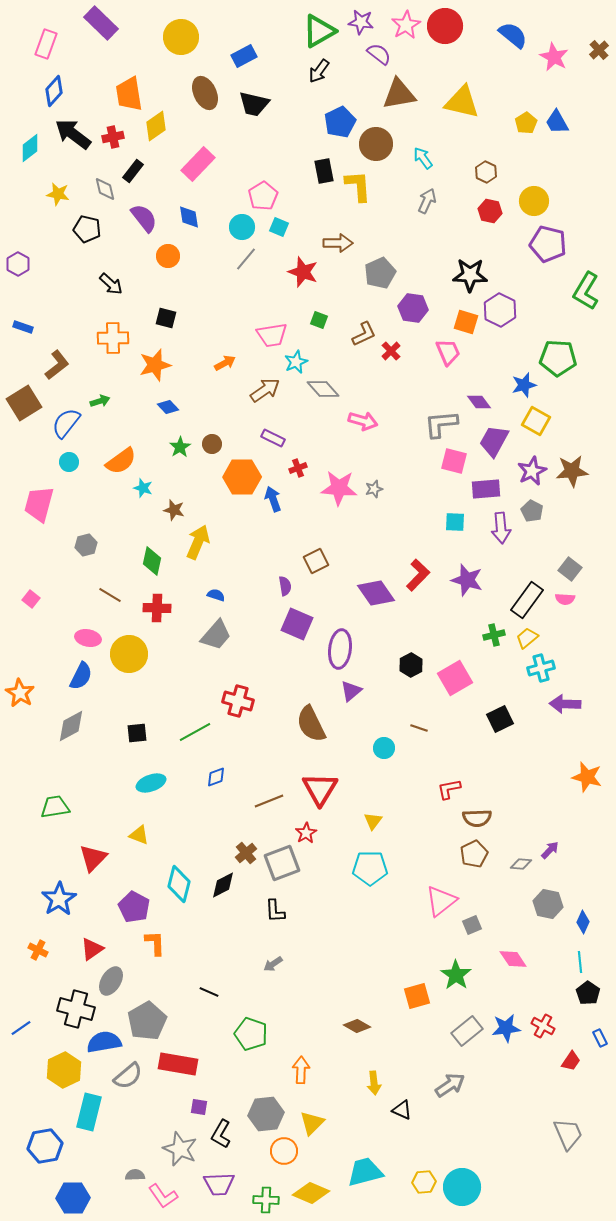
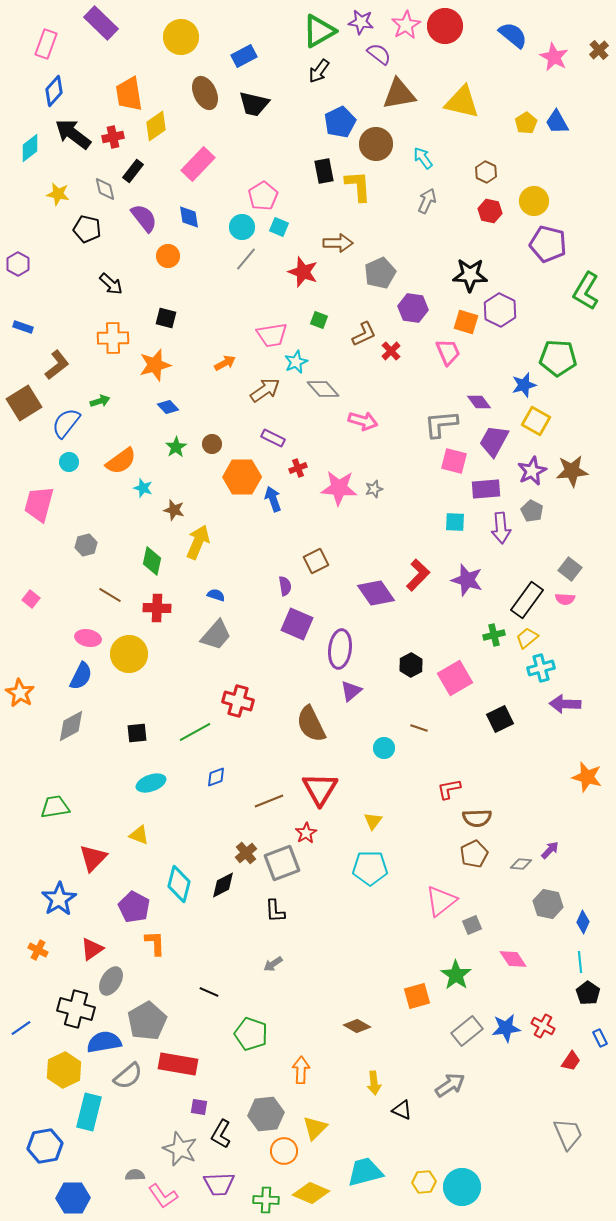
green star at (180, 447): moved 4 px left
yellow triangle at (312, 1123): moved 3 px right, 5 px down
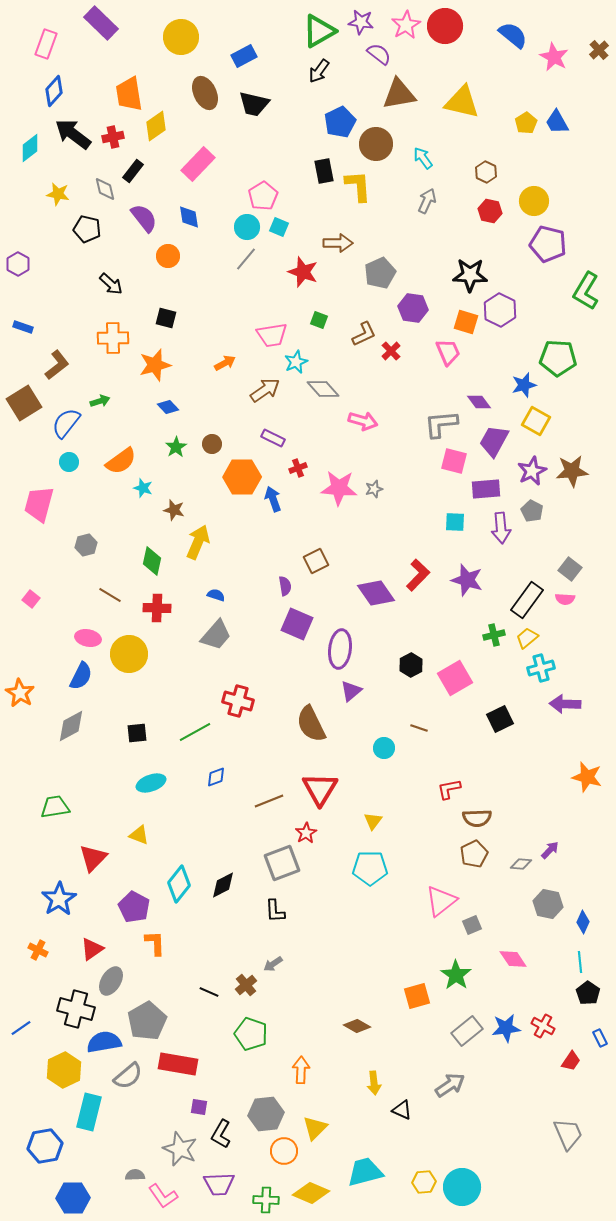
cyan circle at (242, 227): moved 5 px right
brown cross at (246, 853): moved 132 px down
cyan diamond at (179, 884): rotated 24 degrees clockwise
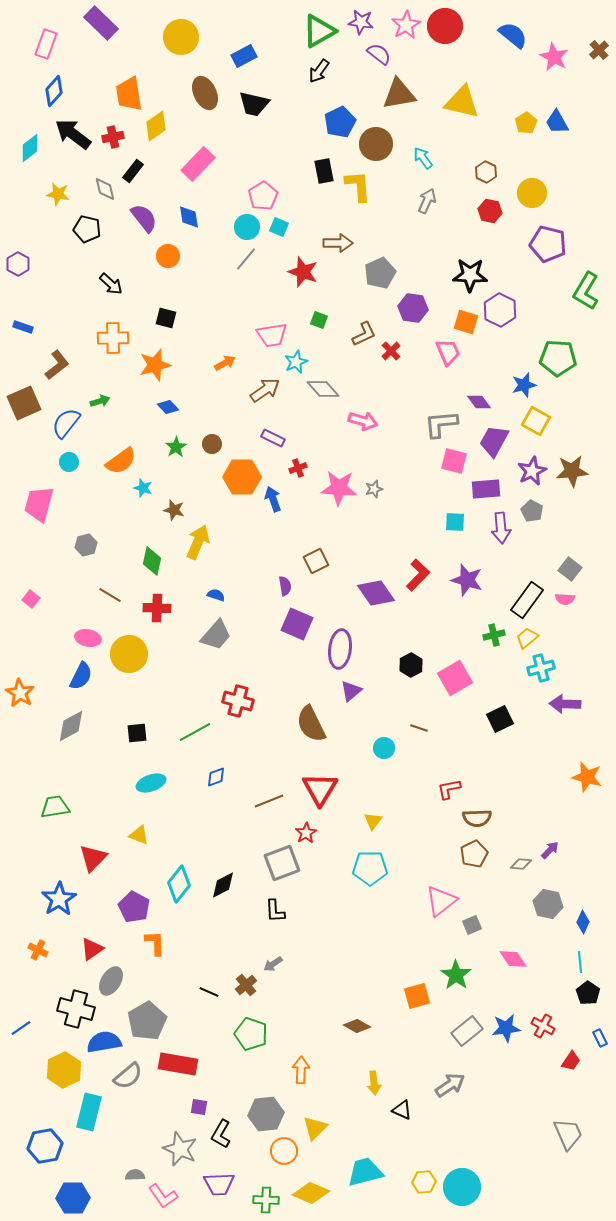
yellow circle at (534, 201): moved 2 px left, 8 px up
brown square at (24, 403): rotated 8 degrees clockwise
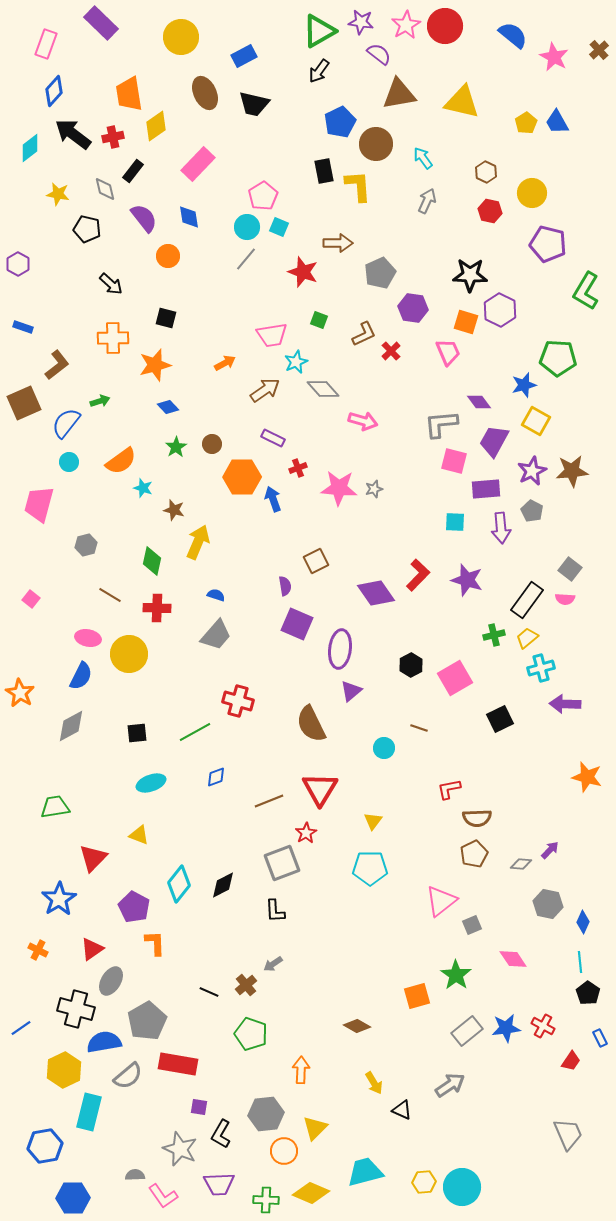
yellow arrow at (374, 1083): rotated 25 degrees counterclockwise
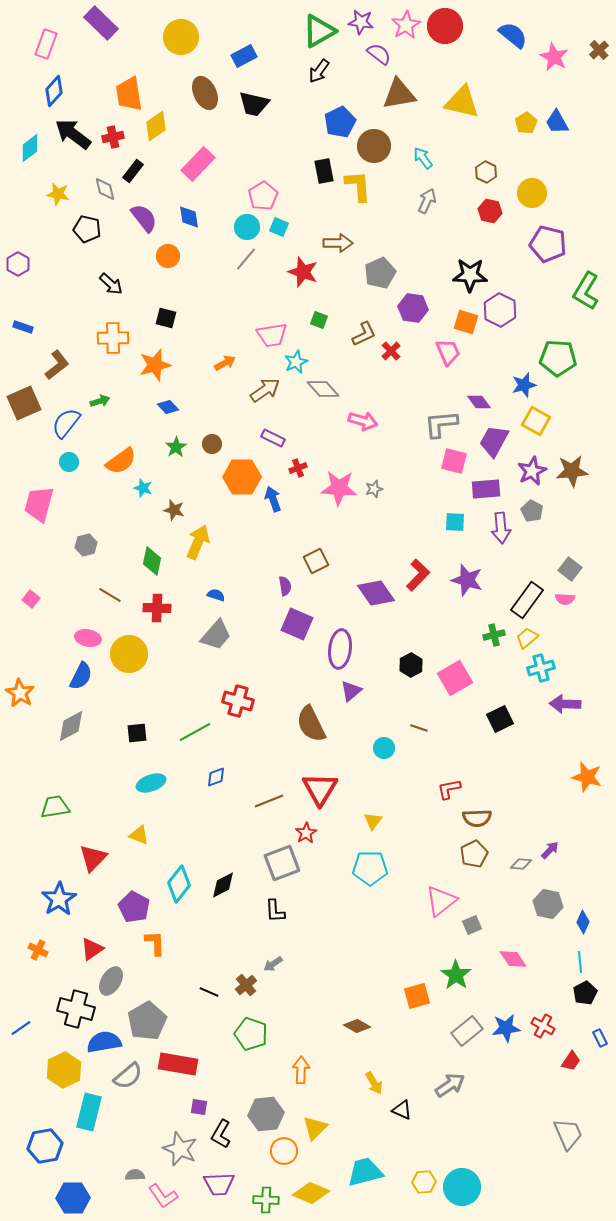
brown circle at (376, 144): moved 2 px left, 2 px down
black pentagon at (588, 993): moved 3 px left; rotated 10 degrees clockwise
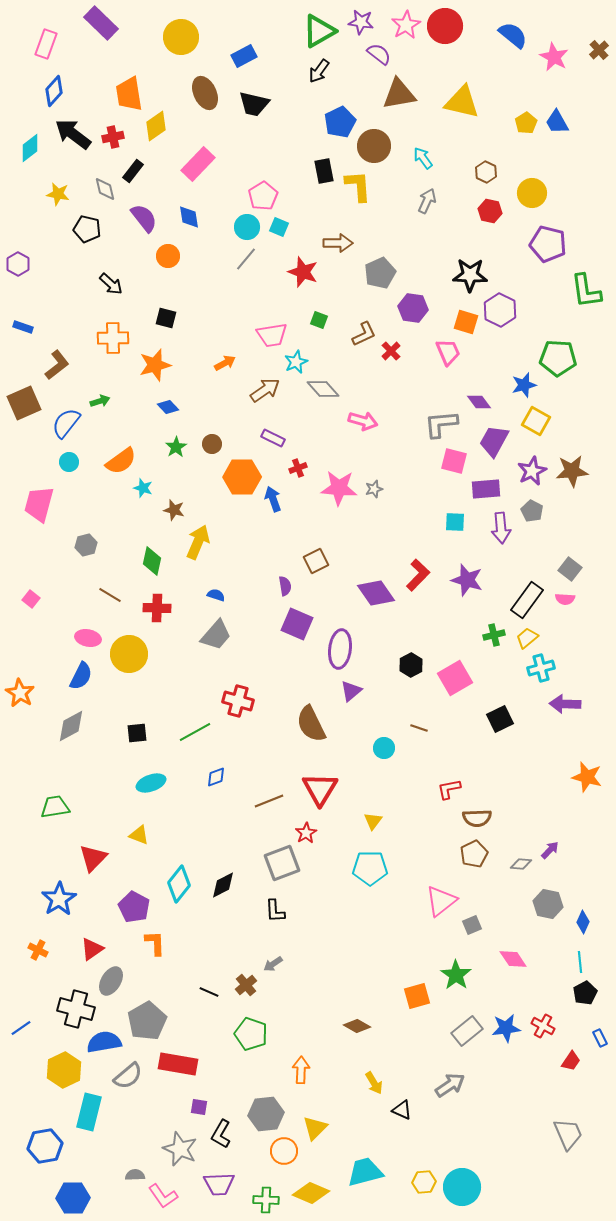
green L-shape at (586, 291): rotated 39 degrees counterclockwise
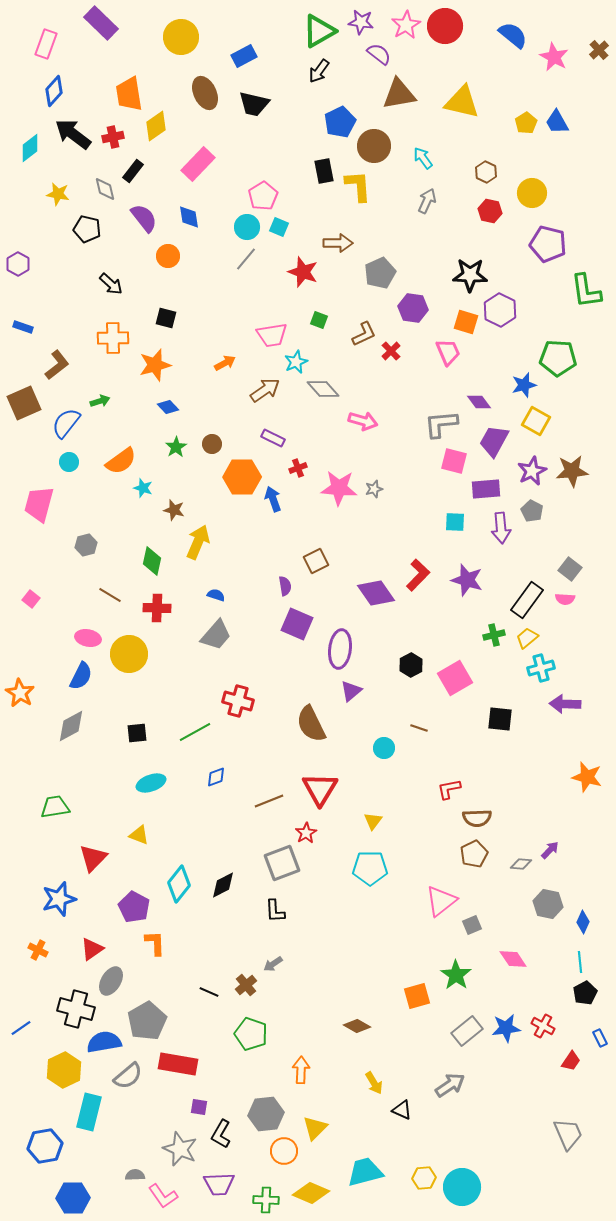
black square at (500, 719): rotated 32 degrees clockwise
blue star at (59, 899): rotated 16 degrees clockwise
yellow hexagon at (424, 1182): moved 4 px up
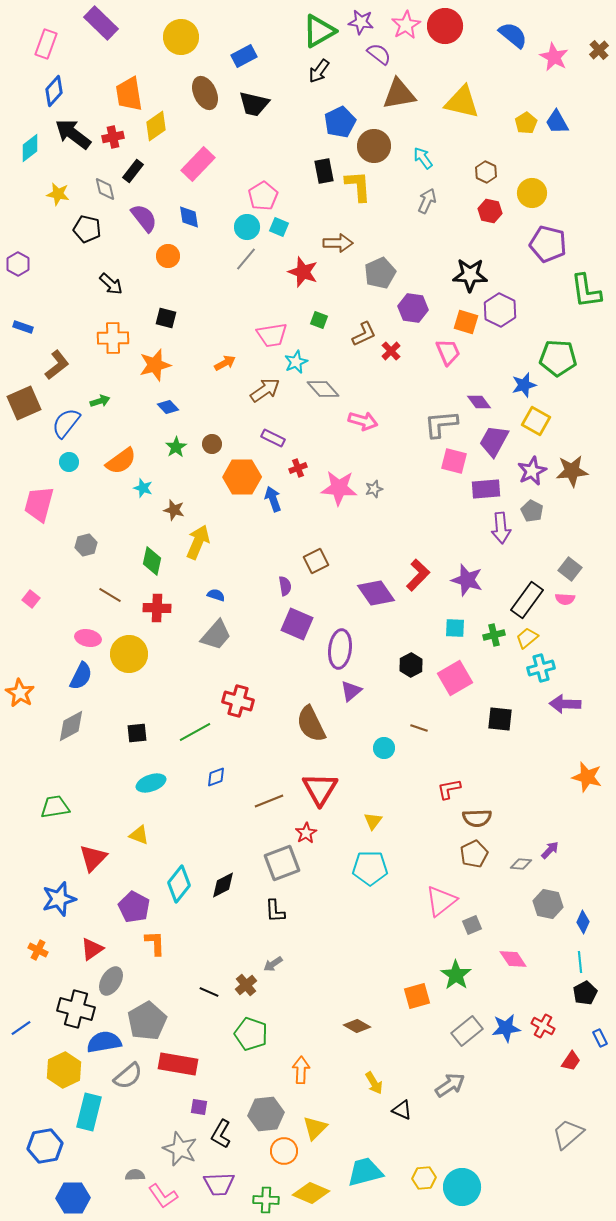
cyan square at (455, 522): moved 106 px down
gray trapezoid at (568, 1134): rotated 108 degrees counterclockwise
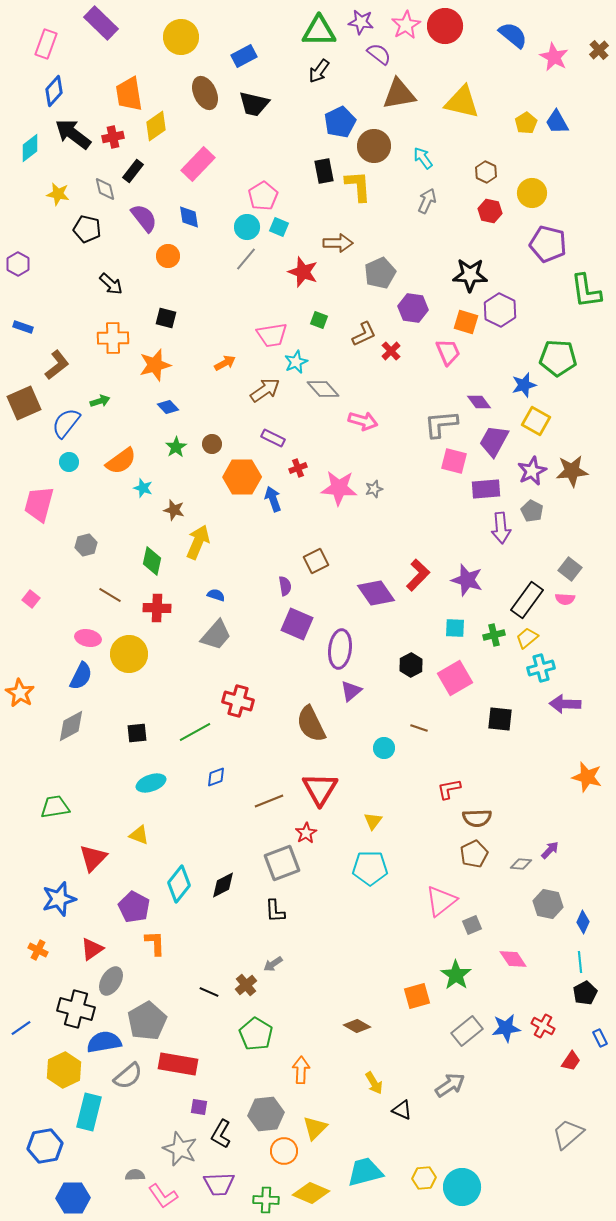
green triangle at (319, 31): rotated 30 degrees clockwise
green pentagon at (251, 1034): moved 5 px right; rotated 12 degrees clockwise
